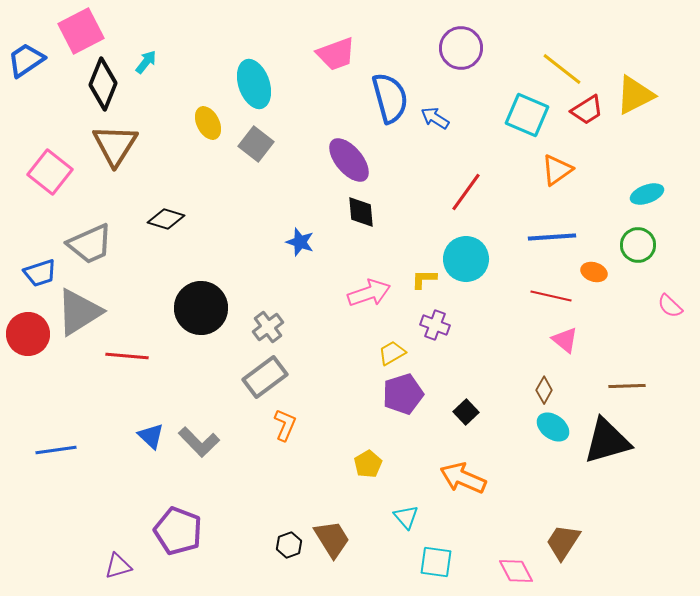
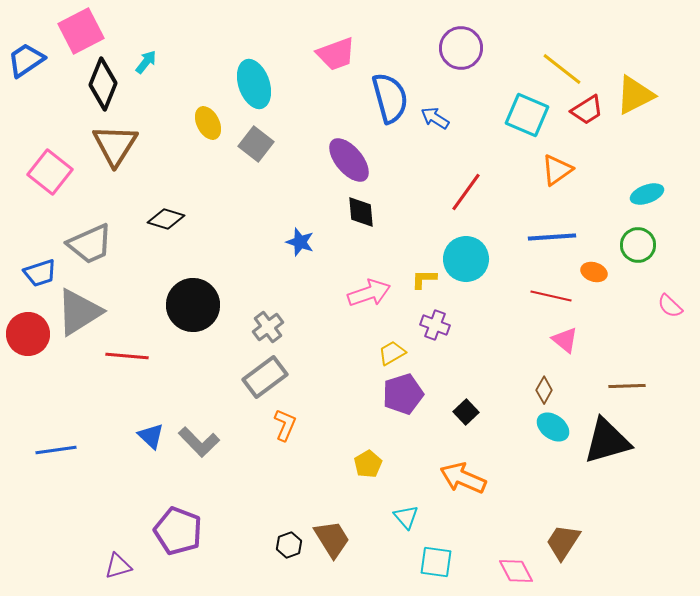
black circle at (201, 308): moved 8 px left, 3 px up
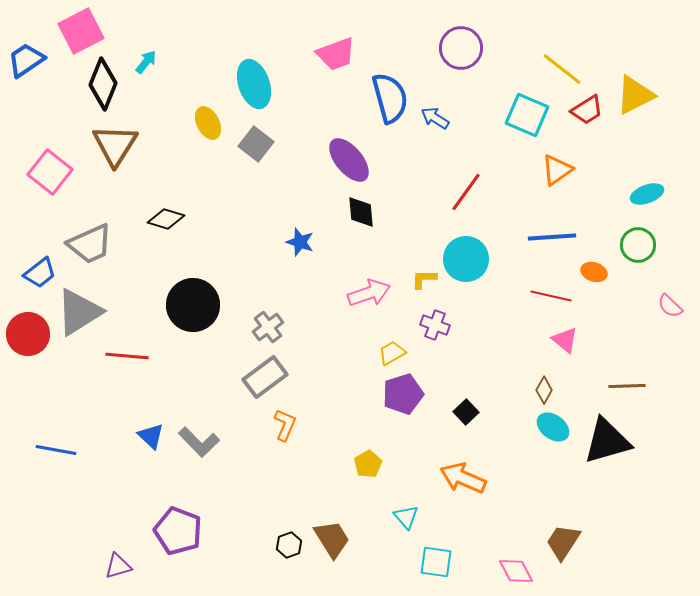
blue trapezoid at (40, 273): rotated 20 degrees counterclockwise
blue line at (56, 450): rotated 18 degrees clockwise
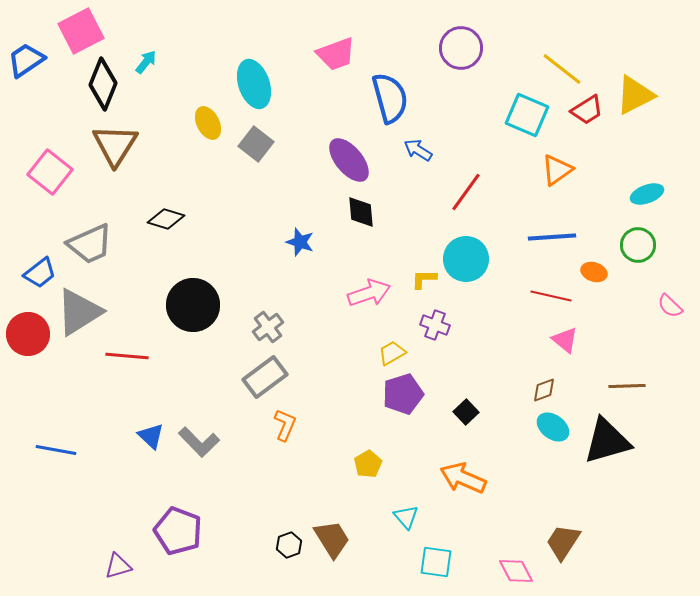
blue arrow at (435, 118): moved 17 px left, 32 px down
brown diamond at (544, 390): rotated 40 degrees clockwise
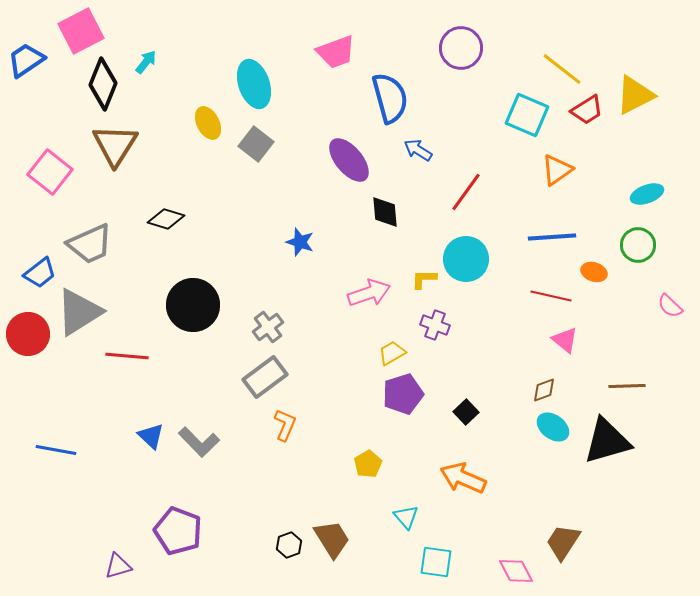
pink trapezoid at (336, 54): moved 2 px up
black diamond at (361, 212): moved 24 px right
